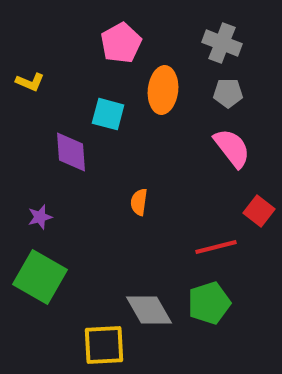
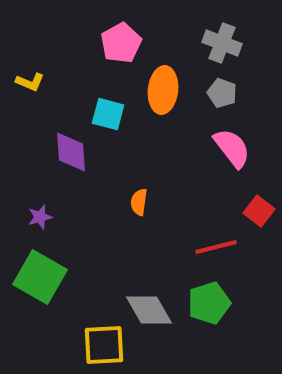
gray pentagon: moved 6 px left; rotated 20 degrees clockwise
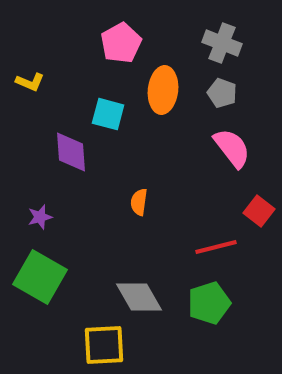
gray diamond: moved 10 px left, 13 px up
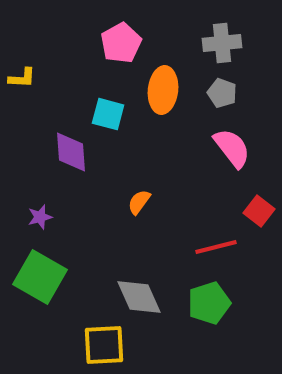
gray cross: rotated 27 degrees counterclockwise
yellow L-shape: moved 8 px left, 4 px up; rotated 20 degrees counterclockwise
orange semicircle: rotated 28 degrees clockwise
gray diamond: rotated 6 degrees clockwise
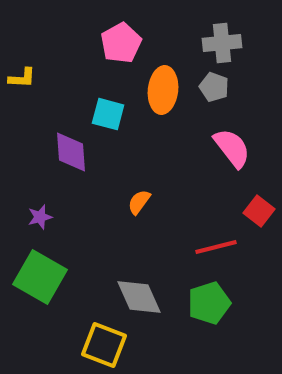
gray pentagon: moved 8 px left, 6 px up
yellow square: rotated 24 degrees clockwise
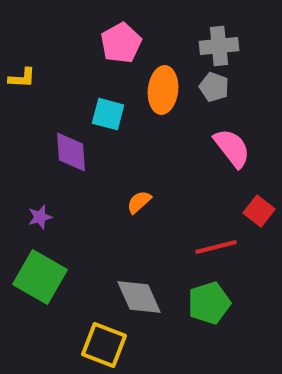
gray cross: moved 3 px left, 3 px down
orange semicircle: rotated 12 degrees clockwise
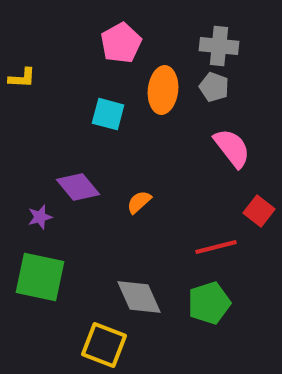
gray cross: rotated 12 degrees clockwise
purple diamond: moved 7 px right, 35 px down; rotated 36 degrees counterclockwise
green square: rotated 18 degrees counterclockwise
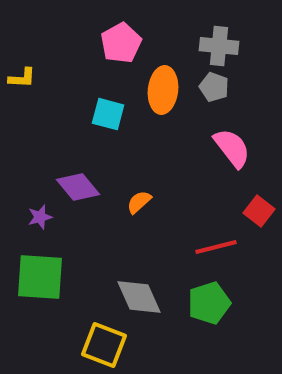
green square: rotated 8 degrees counterclockwise
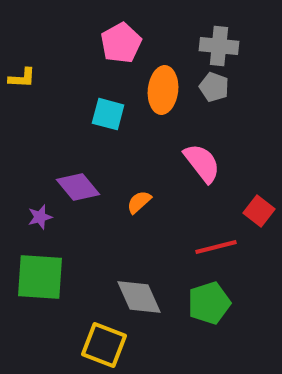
pink semicircle: moved 30 px left, 15 px down
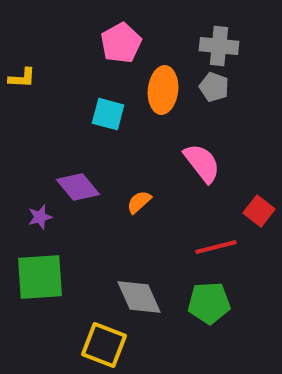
green square: rotated 8 degrees counterclockwise
green pentagon: rotated 15 degrees clockwise
